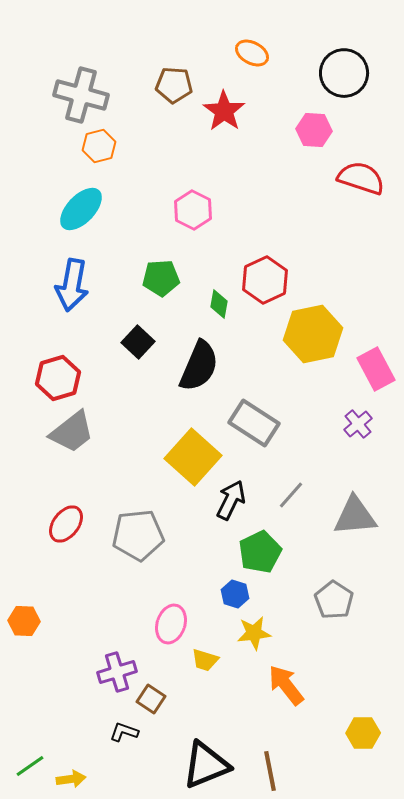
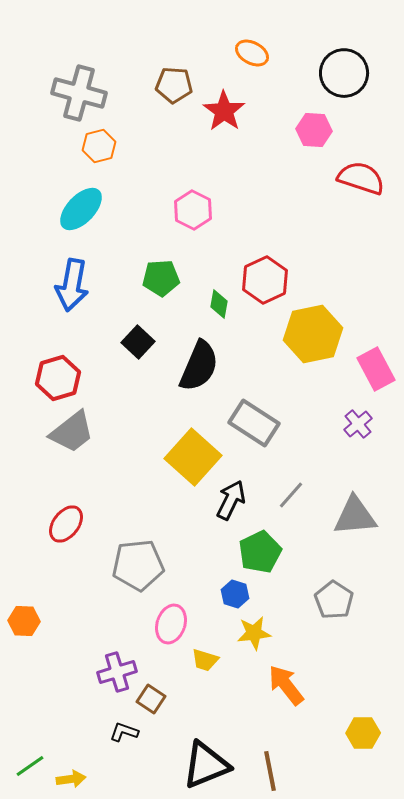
gray cross at (81, 95): moved 2 px left, 2 px up
gray pentagon at (138, 535): moved 30 px down
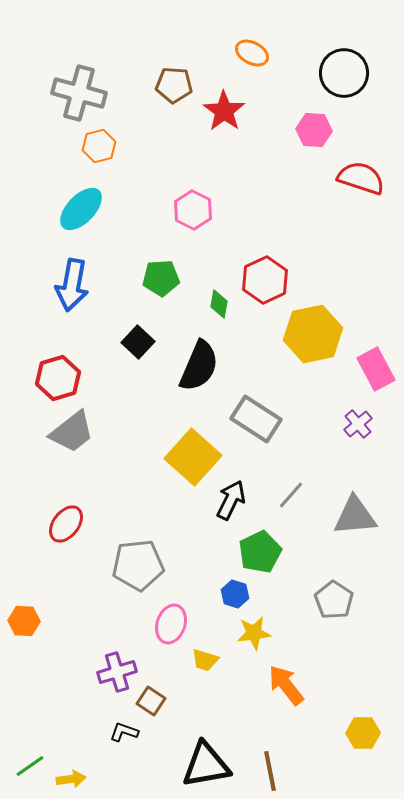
gray rectangle at (254, 423): moved 2 px right, 4 px up
brown square at (151, 699): moved 2 px down
black triangle at (206, 765): rotated 12 degrees clockwise
